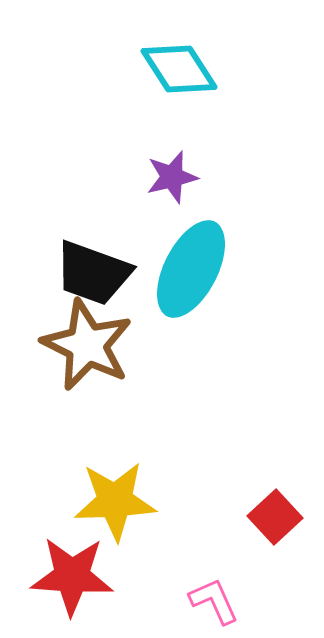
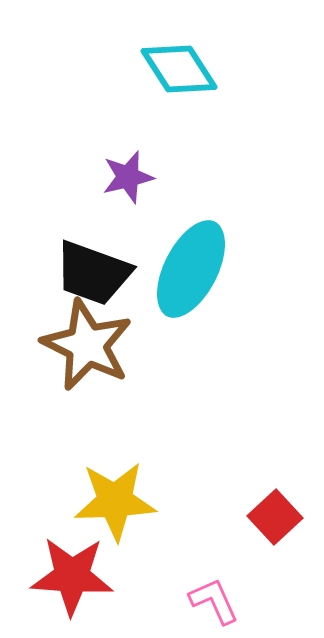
purple star: moved 44 px left
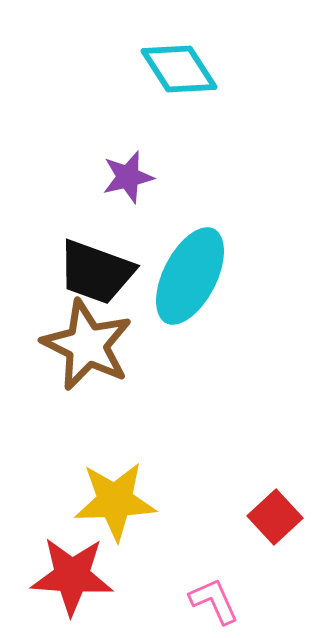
cyan ellipse: moved 1 px left, 7 px down
black trapezoid: moved 3 px right, 1 px up
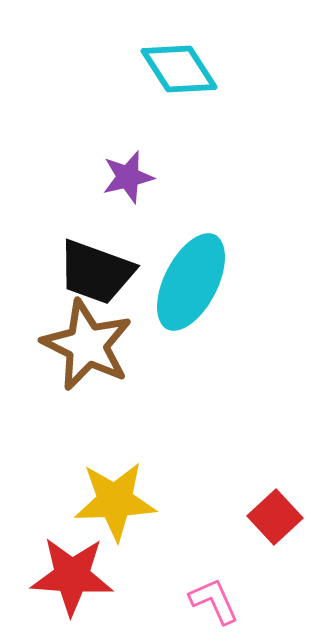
cyan ellipse: moved 1 px right, 6 px down
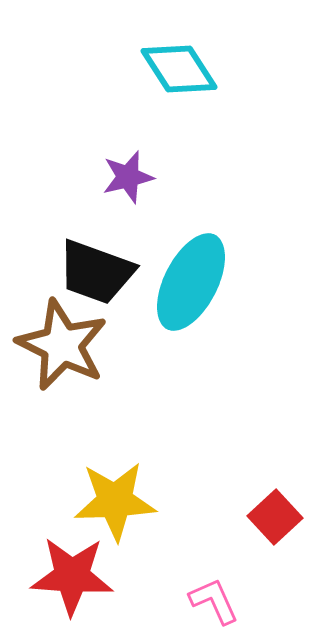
brown star: moved 25 px left
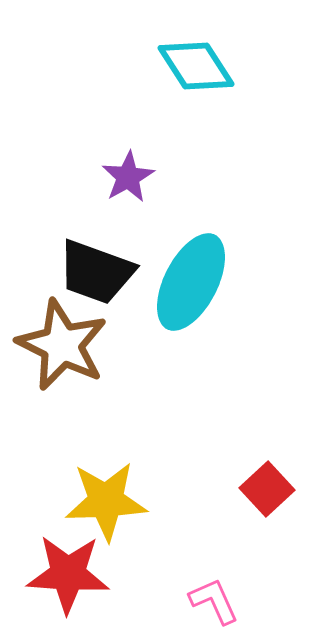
cyan diamond: moved 17 px right, 3 px up
purple star: rotated 16 degrees counterclockwise
yellow star: moved 9 px left
red square: moved 8 px left, 28 px up
red star: moved 4 px left, 2 px up
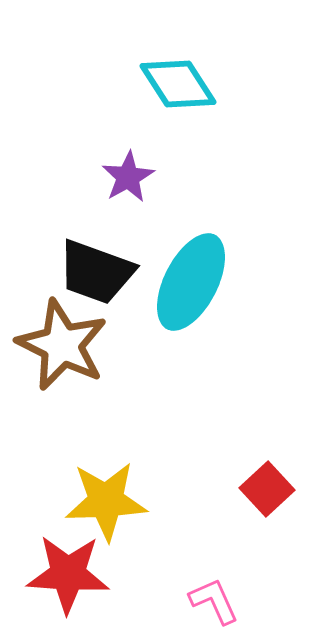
cyan diamond: moved 18 px left, 18 px down
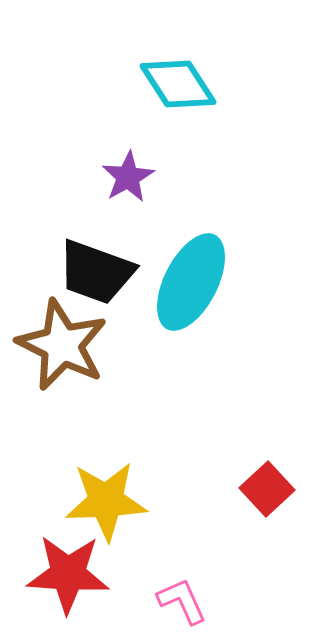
pink L-shape: moved 32 px left
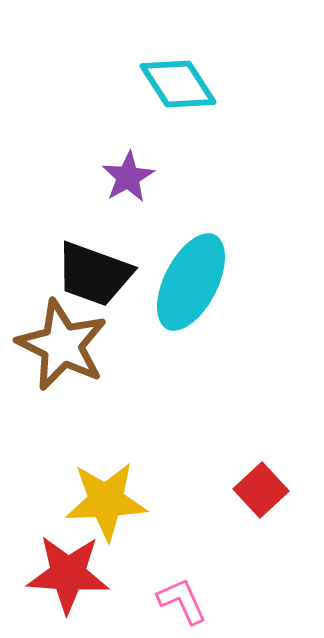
black trapezoid: moved 2 px left, 2 px down
red square: moved 6 px left, 1 px down
